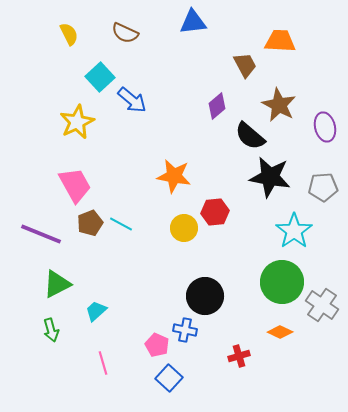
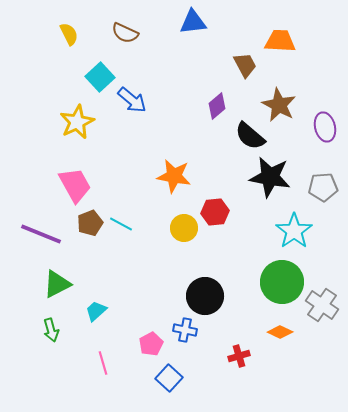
pink pentagon: moved 6 px left, 1 px up; rotated 20 degrees clockwise
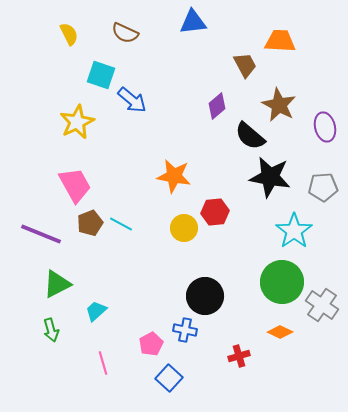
cyan square: moved 1 px right, 2 px up; rotated 28 degrees counterclockwise
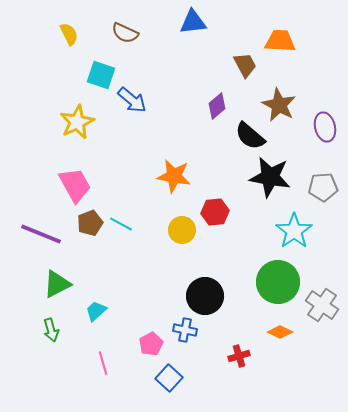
yellow circle: moved 2 px left, 2 px down
green circle: moved 4 px left
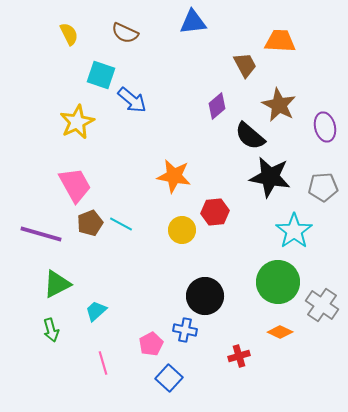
purple line: rotated 6 degrees counterclockwise
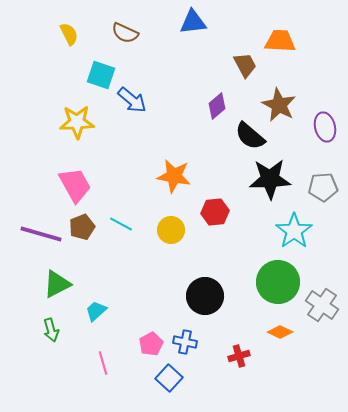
yellow star: rotated 24 degrees clockwise
black star: moved 2 px down; rotated 12 degrees counterclockwise
brown pentagon: moved 8 px left, 4 px down
yellow circle: moved 11 px left
blue cross: moved 12 px down
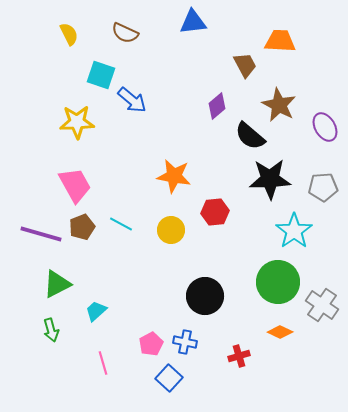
purple ellipse: rotated 16 degrees counterclockwise
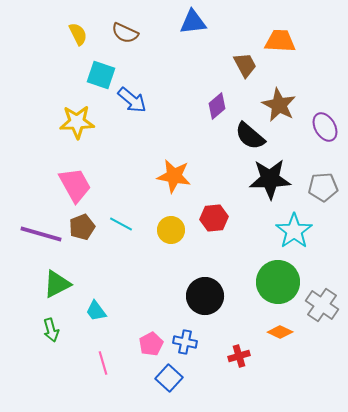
yellow semicircle: moved 9 px right
red hexagon: moved 1 px left, 6 px down
cyan trapezoid: rotated 85 degrees counterclockwise
